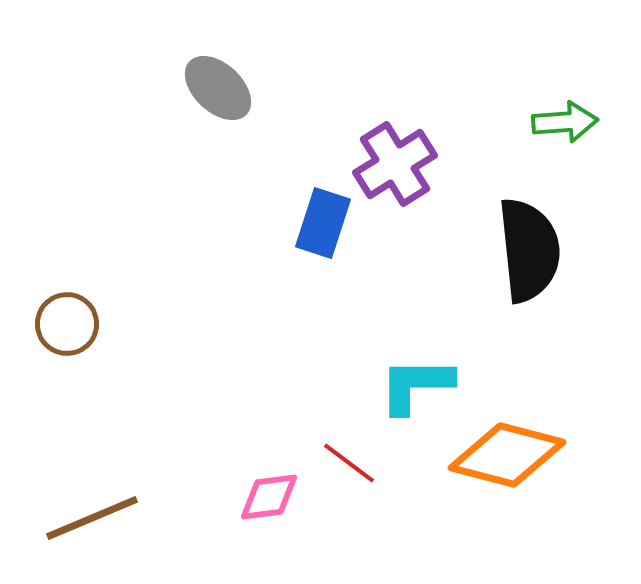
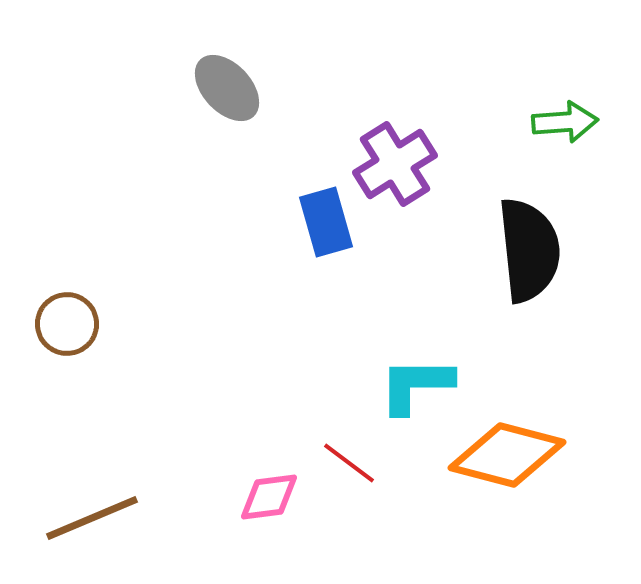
gray ellipse: moved 9 px right; rotated 4 degrees clockwise
blue rectangle: moved 3 px right, 1 px up; rotated 34 degrees counterclockwise
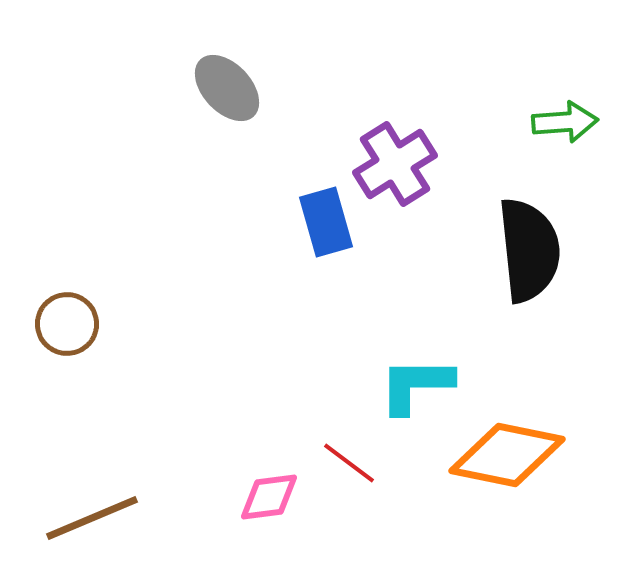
orange diamond: rotated 3 degrees counterclockwise
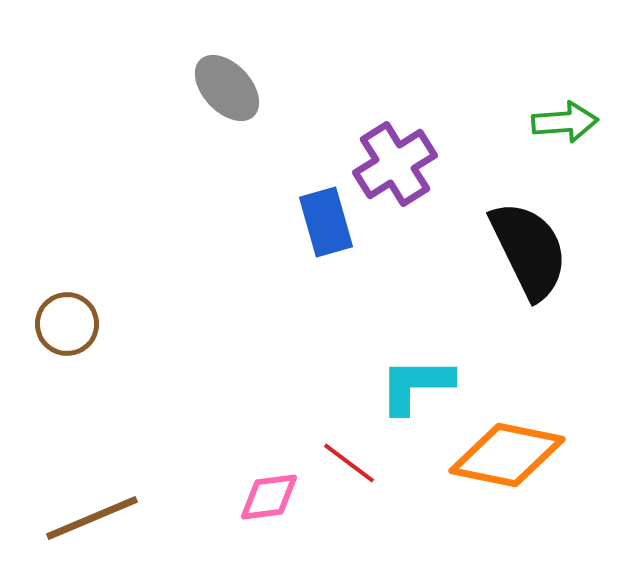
black semicircle: rotated 20 degrees counterclockwise
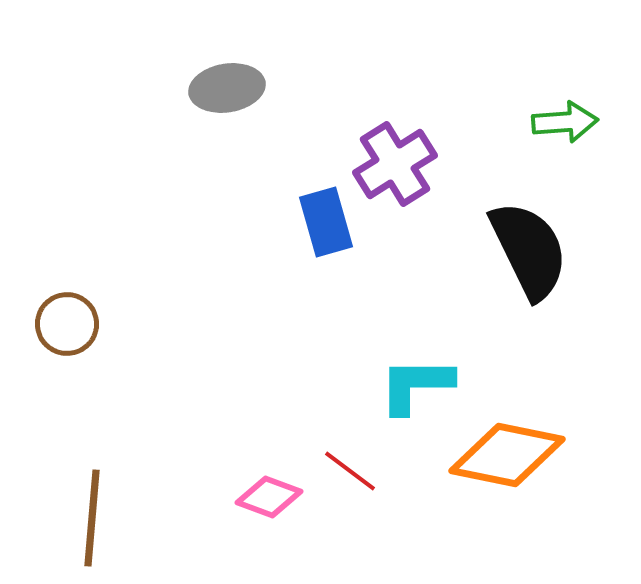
gray ellipse: rotated 56 degrees counterclockwise
red line: moved 1 px right, 8 px down
pink diamond: rotated 28 degrees clockwise
brown line: rotated 62 degrees counterclockwise
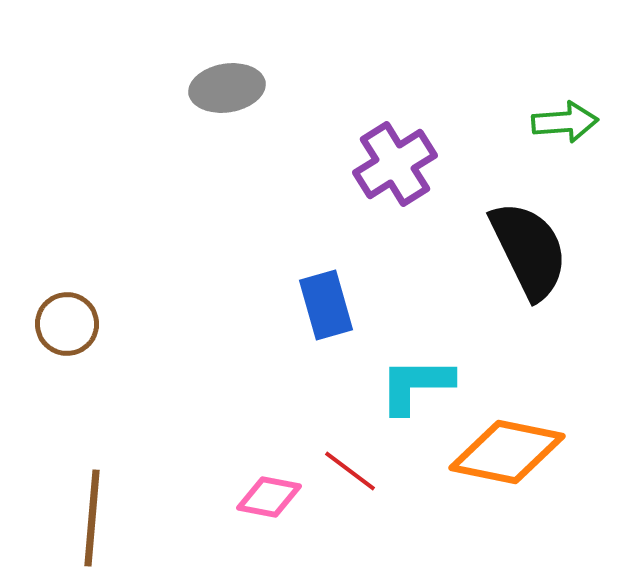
blue rectangle: moved 83 px down
orange diamond: moved 3 px up
pink diamond: rotated 10 degrees counterclockwise
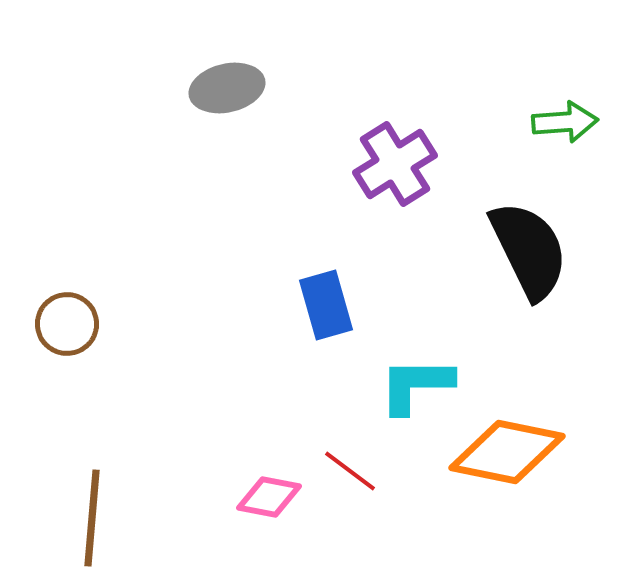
gray ellipse: rotated 4 degrees counterclockwise
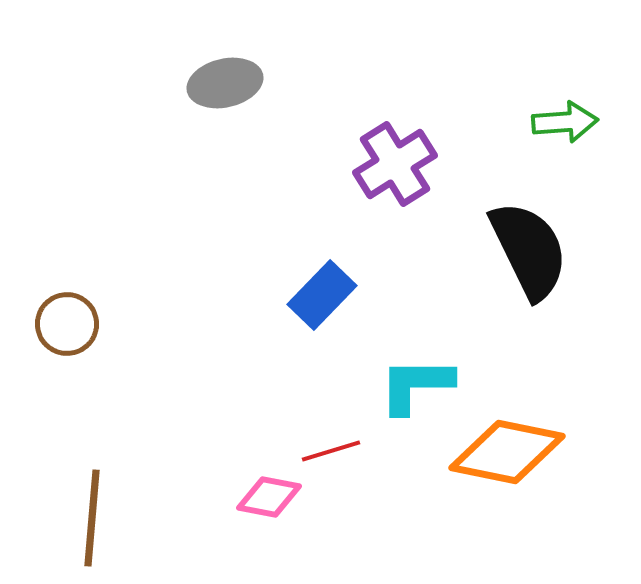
gray ellipse: moved 2 px left, 5 px up
blue rectangle: moved 4 px left, 10 px up; rotated 60 degrees clockwise
red line: moved 19 px left, 20 px up; rotated 54 degrees counterclockwise
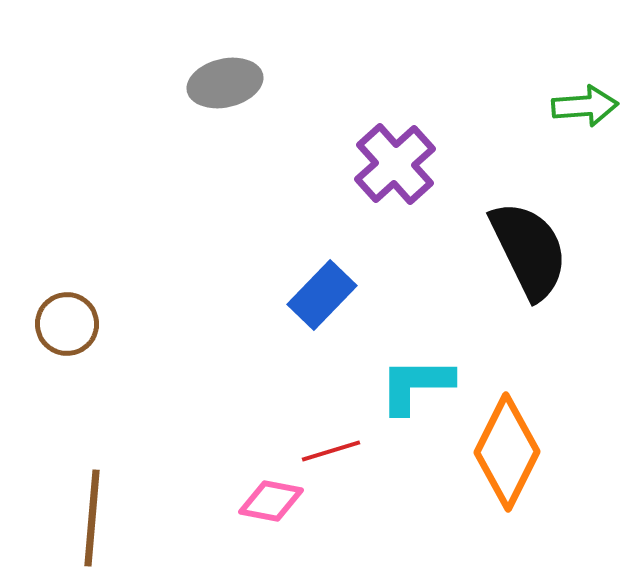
green arrow: moved 20 px right, 16 px up
purple cross: rotated 10 degrees counterclockwise
orange diamond: rotated 75 degrees counterclockwise
pink diamond: moved 2 px right, 4 px down
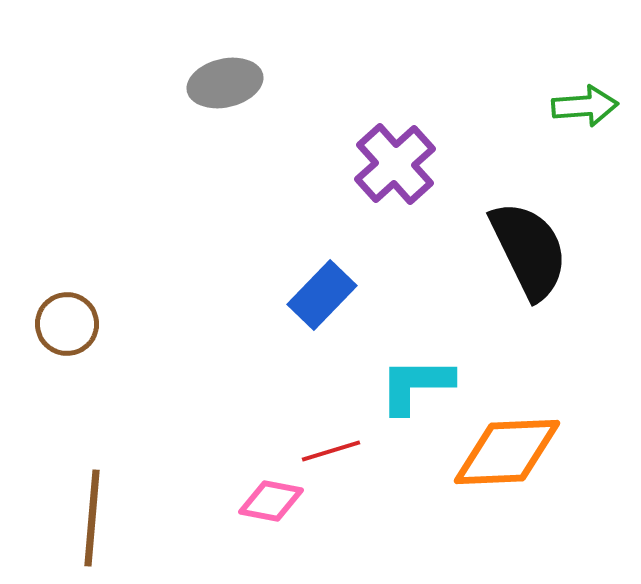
orange diamond: rotated 61 degrees clockwise
